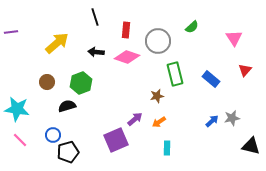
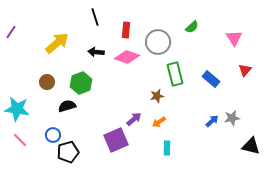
purple line: rotated 48 degrees counterclockwise
gray circle: moved 1 px down
purple arrow: moved 1 px left
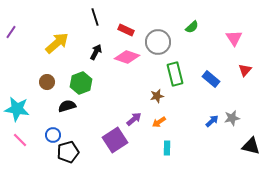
red rectangle: rotated 70 degrees counterclockwise
black arrow: rotated 112 degrees clockwise
purple square: moved 1 px left; rotated 10 degrees counterclockwise
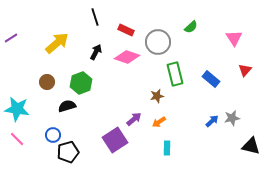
green semicircle: moved 1 px left
purple line: moved 6 px down; rotated 24 degrees clockwise
pink line: moved 3 px left, 1 px up
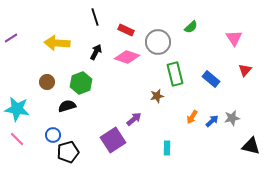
yellow arrow: rotated 135 degrees counterclockwise
orange arrow: moved 33 px right, 5 px up; rotated 24 degrees counterclockwise
purple square: moved 2 px left
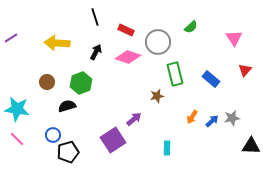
pink diamond: moved 1 px right
black triangle: rotated 12 degrees counterclockwise
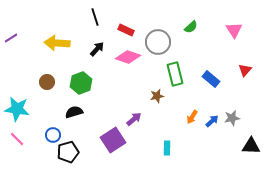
pink triangle: moved 8 px up
black arrow: moved 1 px right, 3 px up; rotated 14 degrees clockwise
black semicircle: moved 7 px right, 6 px down
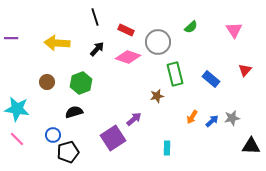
purple line: rotated 32 degrees clockwise
purple square: moved 2 px up
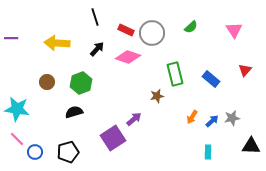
gray circle: moved 6 px left, 9 px up
blue circle: moved 18 px left, 17 px down
cyan rectangle: moved 41 px right, 4 px down
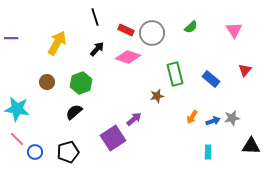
yellow arrow: rotated 115 degrees clockwise
black semicircle: rotated 24 degrees counterclockwise
blue arrow: moved 1 px right; rotated 24 degrees clockwise
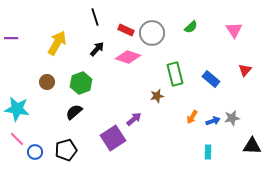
black triangle: moved 1 px right
black pentagon: moved 2 px left, 2 px up
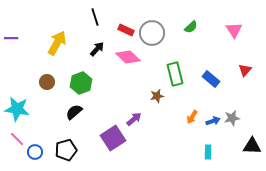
pink diamond: rotated 25 degrees clockwise
